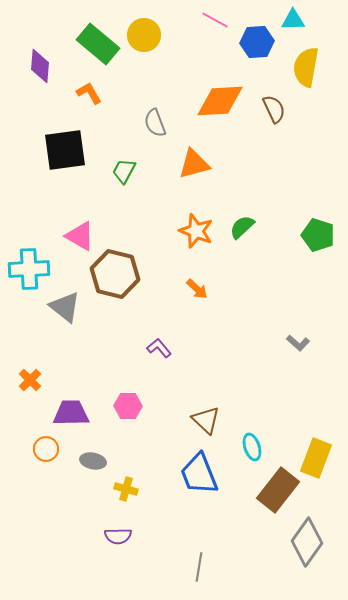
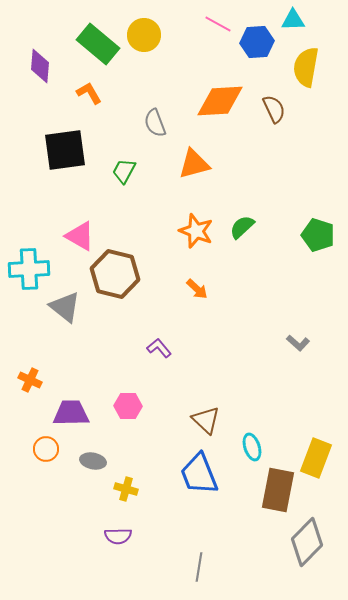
pink line: moved 3 px right, 4 px down
orange cross: rotated 20 degrees counterclockwise
brown rectangle: rotated 27 degrees counterclockwise
gray diamond: rotated 9 degrees clockwise
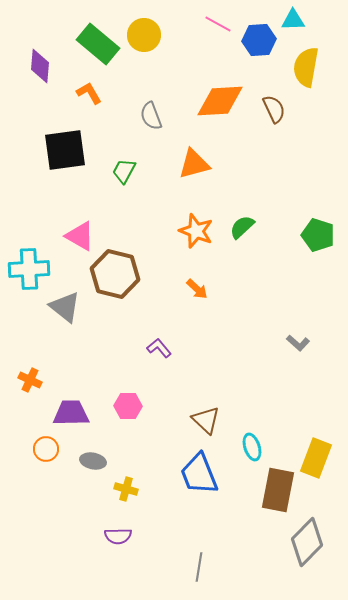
blue hexagon: moved 2 px right, 2 px up
gray semicircle: moved 4 px left, 7 px up
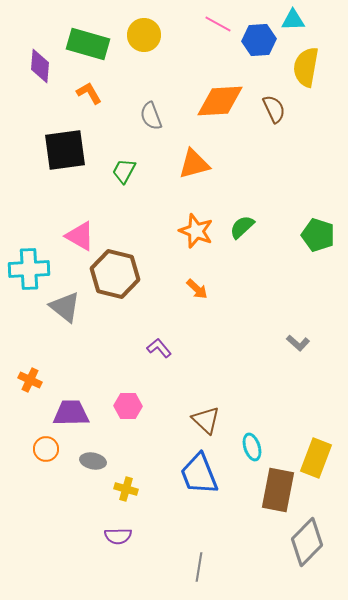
green rectangle: moved 10 px left; rotated 24 degrees counterclockwise
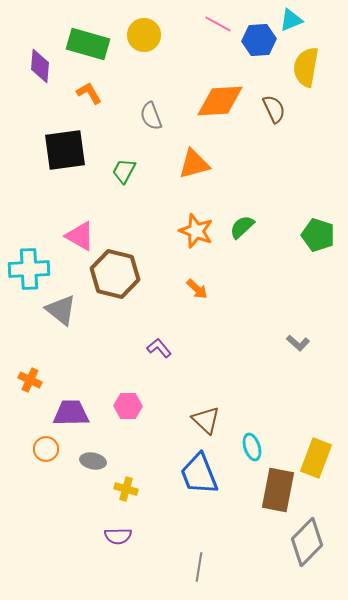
cyan triangle: moved 2 px left; rotated 20 degrees counterclockwise
gray triangle: moved 4 px left, 3 px down
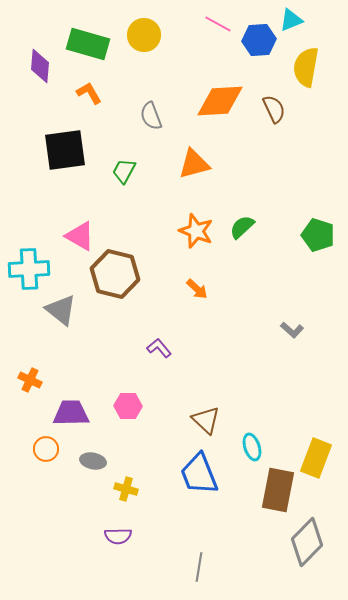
gray L-shape: moved 6 px left, 13 px up
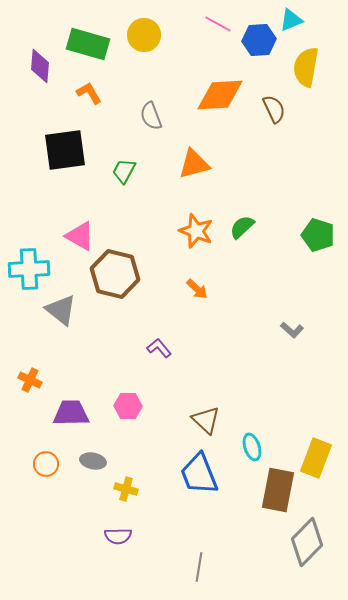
orange diamond: moved 6 px up
orange circle: moved 15 px down
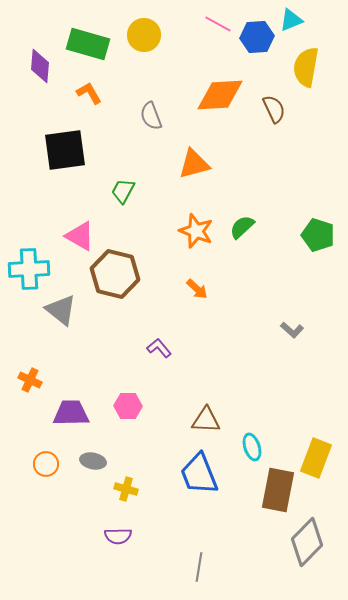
blue hexagon: moved 2 px left, 3 px up
green trapezoid: moved 1 px left, 20 px down
brown triangle: rotated 40 degrees counterclockwise
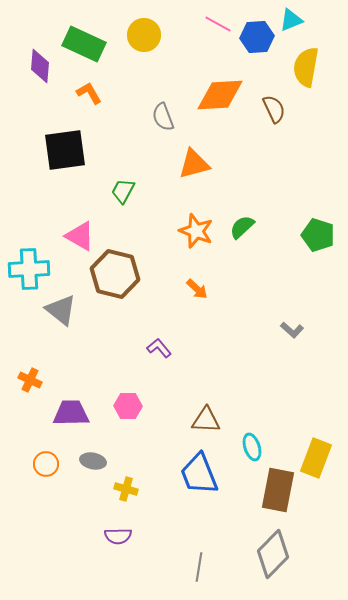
green rectangle: moved 4 px left; rotated 9 degrees clockwise
gray semicircle: moved 12 px right, 1 px down
gray diamond: moved 34 px left, 12 px down
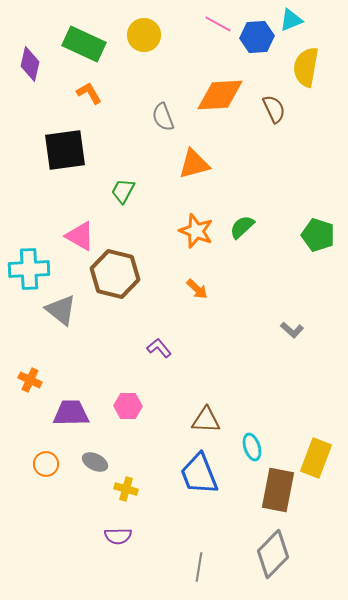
purple diamond: moved 10 px left, 2 px up; rotated 8 degrees clockwise
gray ellipse: moved 2 px right, 1 px down; rotated 15 degrees clockwise
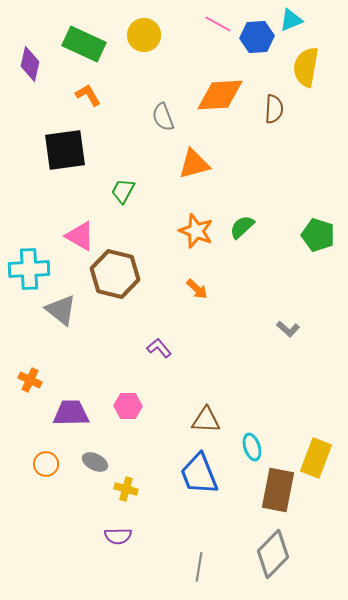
orange L-shape: moved 1 px left, 2 px down
brown semicircle: rotated 28 degrees clockwise
gray L-shape: moved 4 px left, 1 px up
